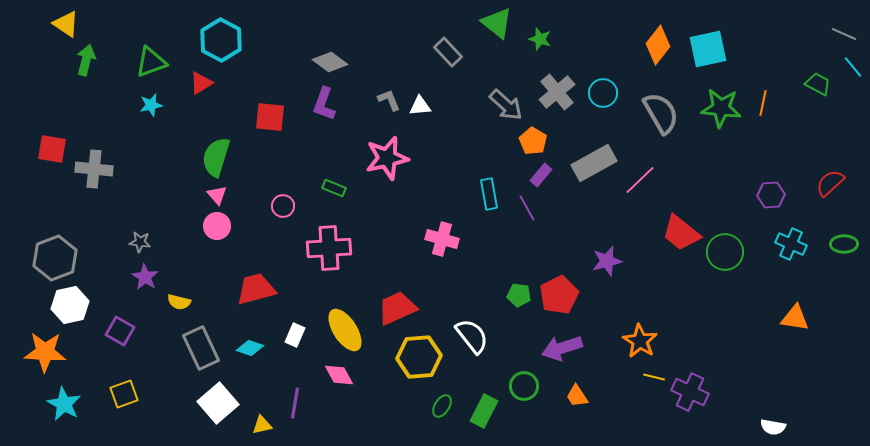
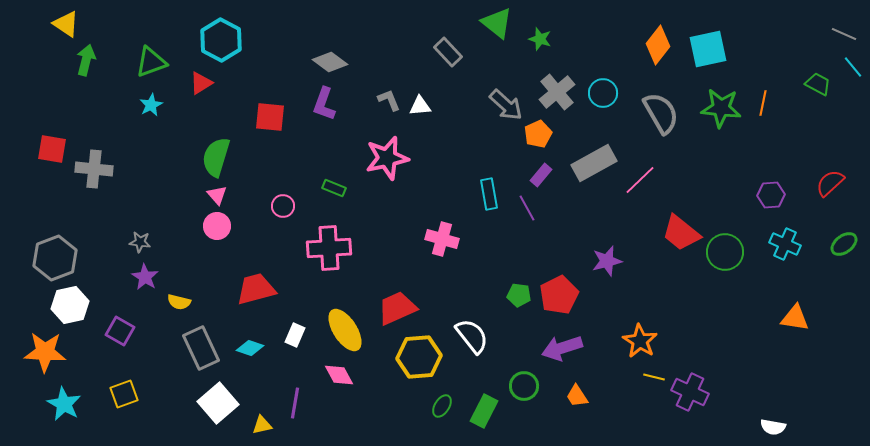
cyan star at (151, 105): rotated 15 degrees counterclockwise
orange pentagon at (533, 141): moved 5 px right, 7 px up; rotated 16 degrees clockwise
cyan cross at (791, 244): moved 6 px left
green ellipse at (844, 244): rotated 36 degrees counterclockwise
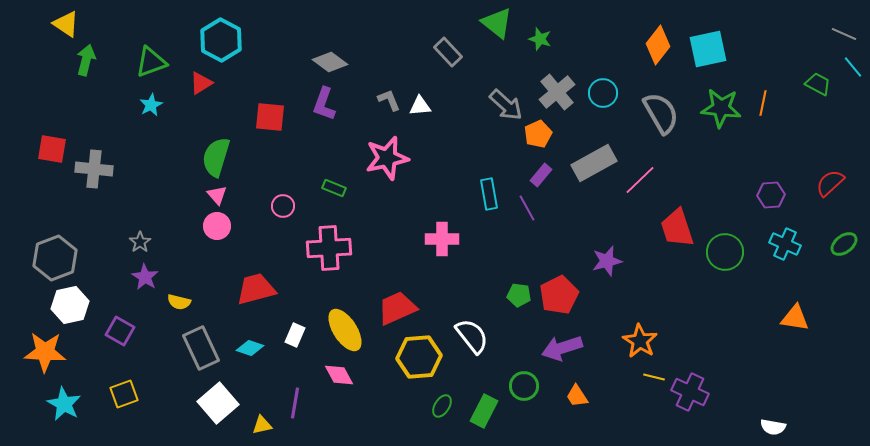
red trapezoid at (681, 233): moved 4 px left, 5 px up; rotated 33 degrees clockwise
pink cross at (442, 239): rotated 16 degrees counterclockwise
gray star at (140, 242): rotated 30 degrees clockwise
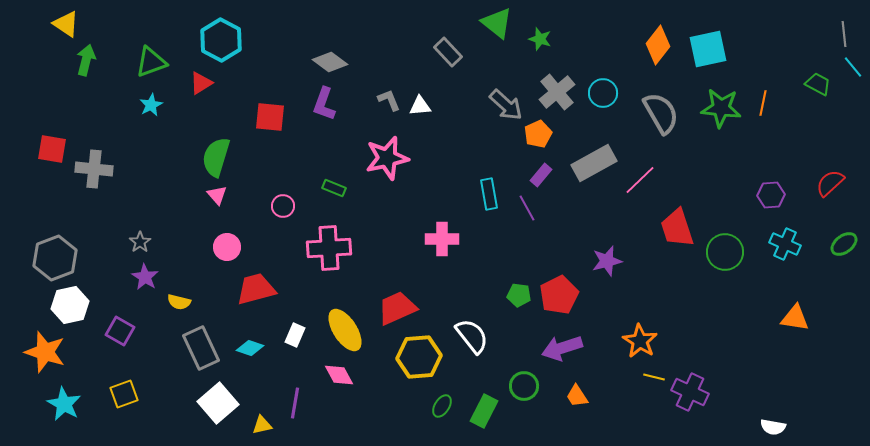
gray line at (844, 34): rotated 60 degrees clockwise
pink circle at (217, 226): moved 10 px right, 21 px down
orange star at (45, 352): rotated 15 degrees clockwise
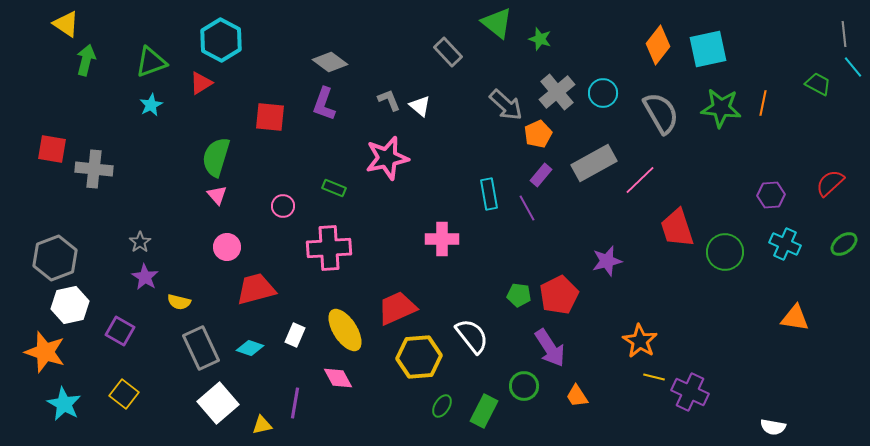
white triangle at (420, 106): rotated 45 degrees clockwise
purple arrow at (562, 348): moved 12 px left; rotated 105 degrees counterclockwise
pink diamond at (339, 375): moved 1 px left, 3 px down
yellow square at (124, 394): rotated 32 degrees counterclockwise
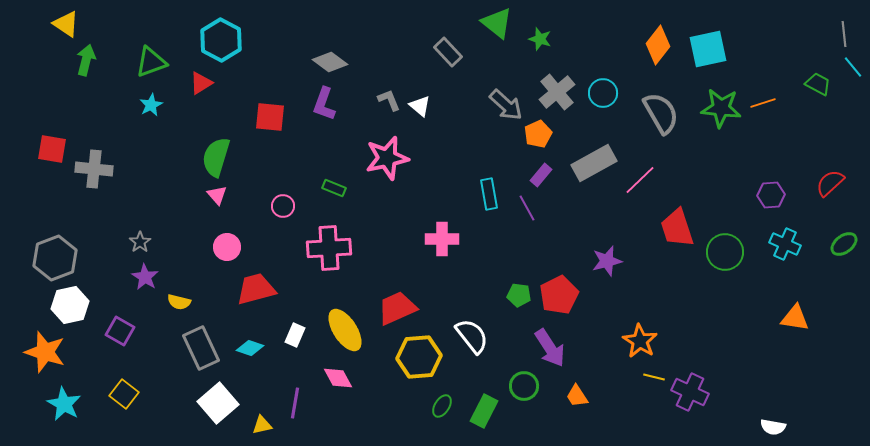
orange line at (763, 103): rotated 60 degrees clockwise
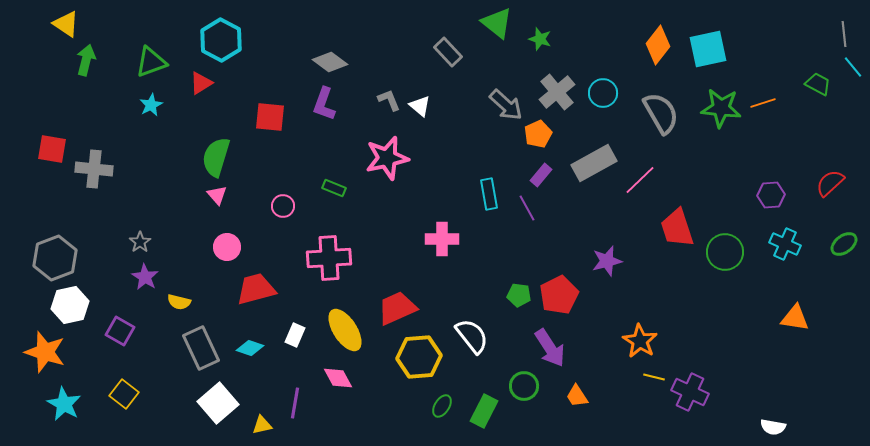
pink cross at (329, 248): moved 10 px down
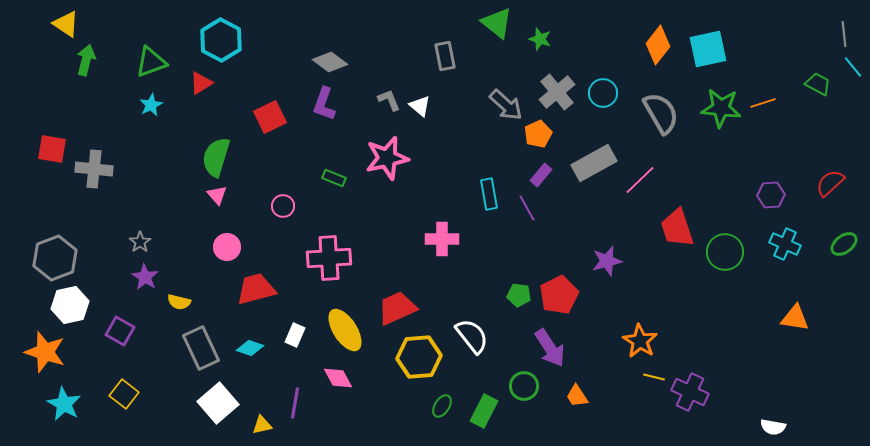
gray rectangle at (448, 52): moved 3 px left, 4 px down; rotated 32 degrees clockwise
red square at (270, 117): rotated 32 degrees counterclockwise
green rectangle at (334, 188): moved 10 px up
